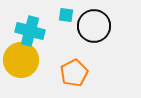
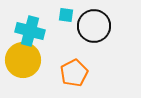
yellow circle: moved 2 px right
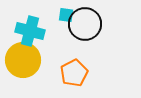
black circle: moved 9 px left, 2 px up
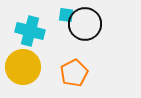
yellow circle: moved 7 px down
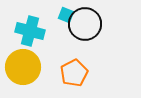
cyan square: rotated 14 degrees clockwise
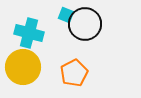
cyan cross: moved 1 px left, 2 px down
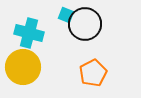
orange pentagon: moved 19 px right
